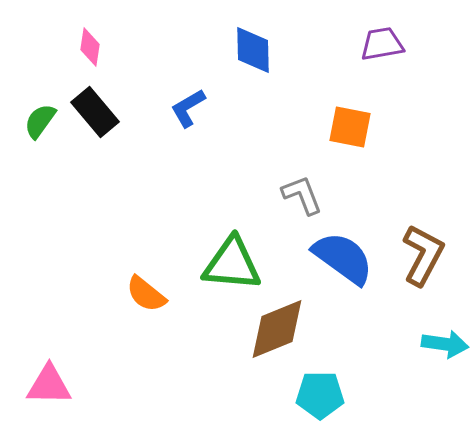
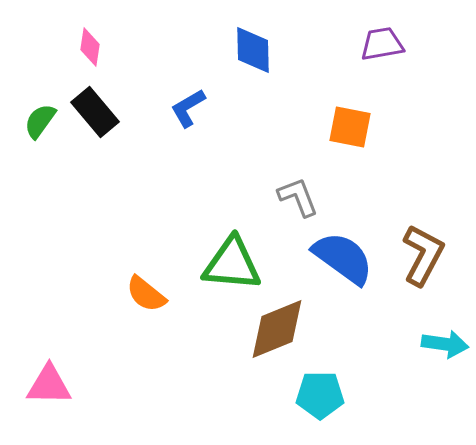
gray L-shape: moved 4 px left, 2 px down
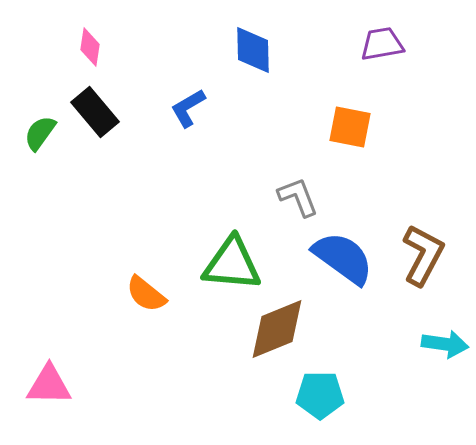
green semicircle: moved 12 px down
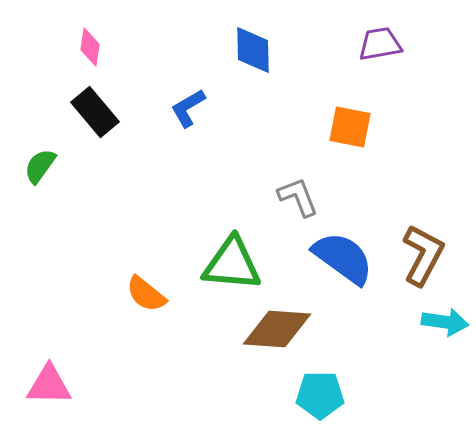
purple trapezoid: moved 2 px left
green semicircle: moved 33 px down
brown diamond: rotated 26 degrees clockwise
cyan arrow: moved 22 px up
